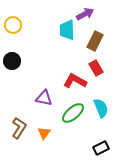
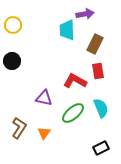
purple arrow: rotated 18 degrees clockwise
brown rectangle: moved 3 px down
red rectangle: moved 2 px right, 3 px down; rotated 21 degrees clockwise
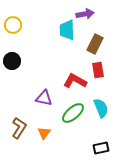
red rectangle: moved 1 px up
black rectangle: rotated 14 degrees clockwise
